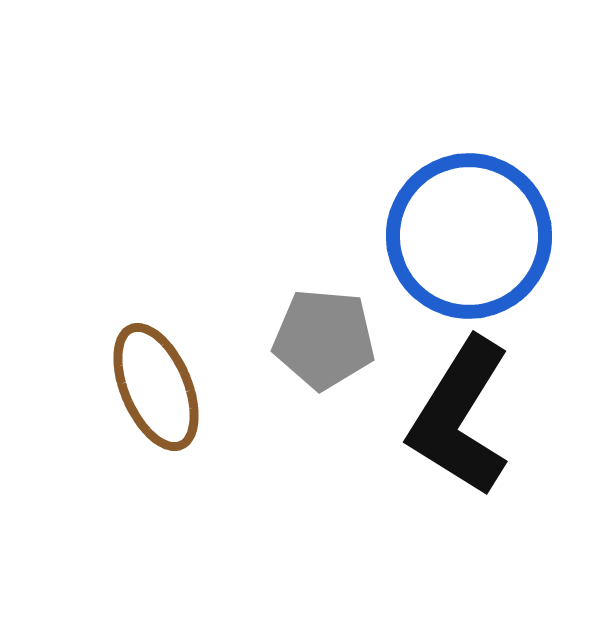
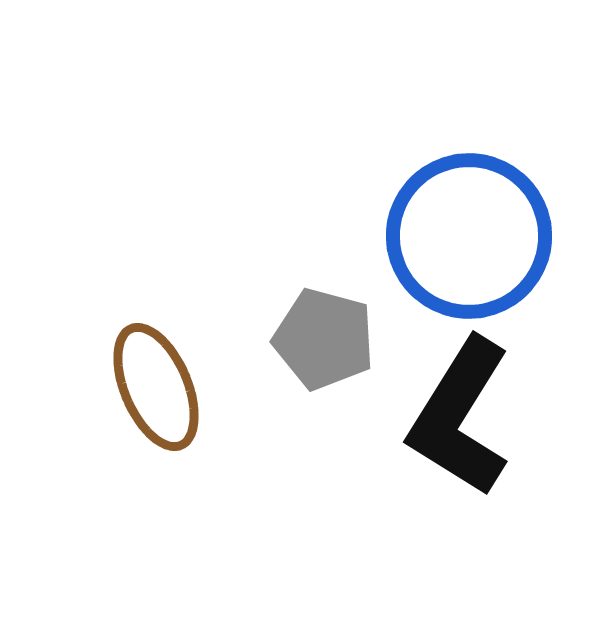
gray pentagon: rotated 10 degrees clockwise
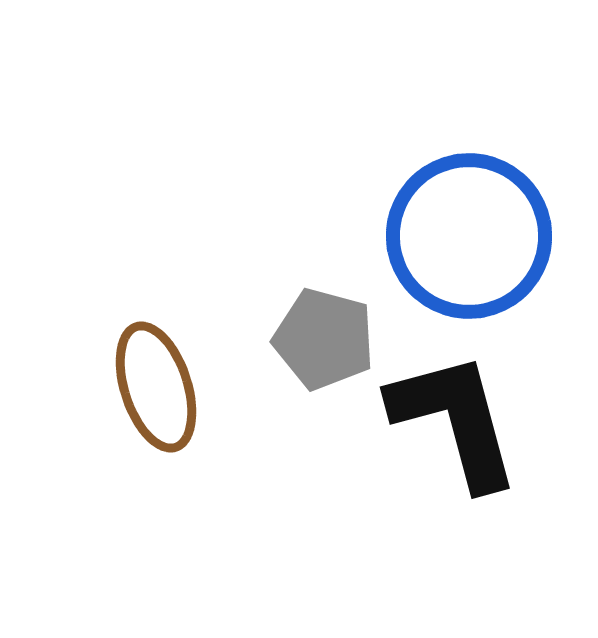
brown ellipse: rotated 5 degrees clockwise
black L-shape: moved 5 px left, 3 px down; rotated 133 degrees clockwise
